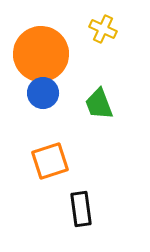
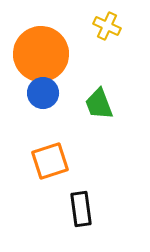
yellow cross: moved 4 px right, 3 px up
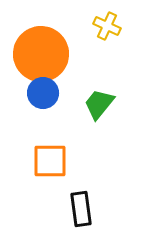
green trapezoid: rotated 60 degrees clockwise
orange square: rotated 18 degrees clockwise
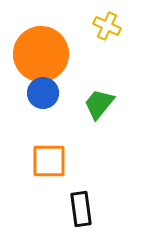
orange square: moved 1 px left
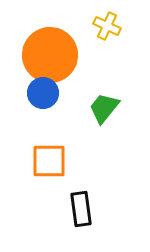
orange circle: moved 9 px right, 1 px down
green trapezoid: moved 5 px right, 4 px down
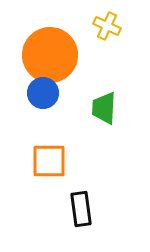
green trapezoid: rotated 36 degrees counterclockwise
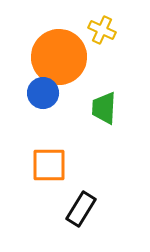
yellow cross: moved 5 px left, 4 px down
orange circle: moved 9 px right, 2 px down
orange square: moved 4 px down
black rectangle: rotated 40 degrees clockwise
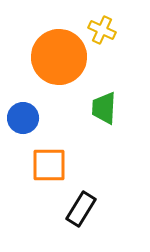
blue circle: moved 20 px left, 25 px down
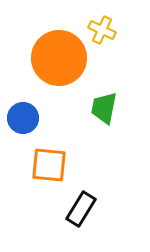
orange circle: moved 1 px down
green trapezoid: rotated 8 degrees clockwise
orange square: rotated 6 degrees clockwise
